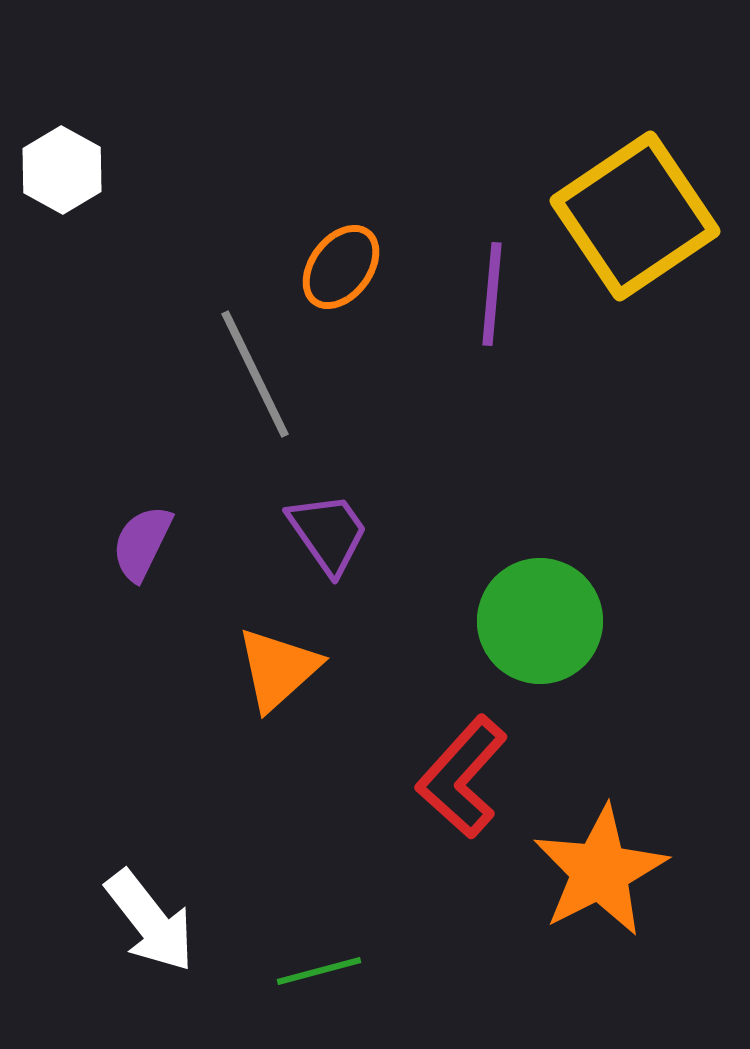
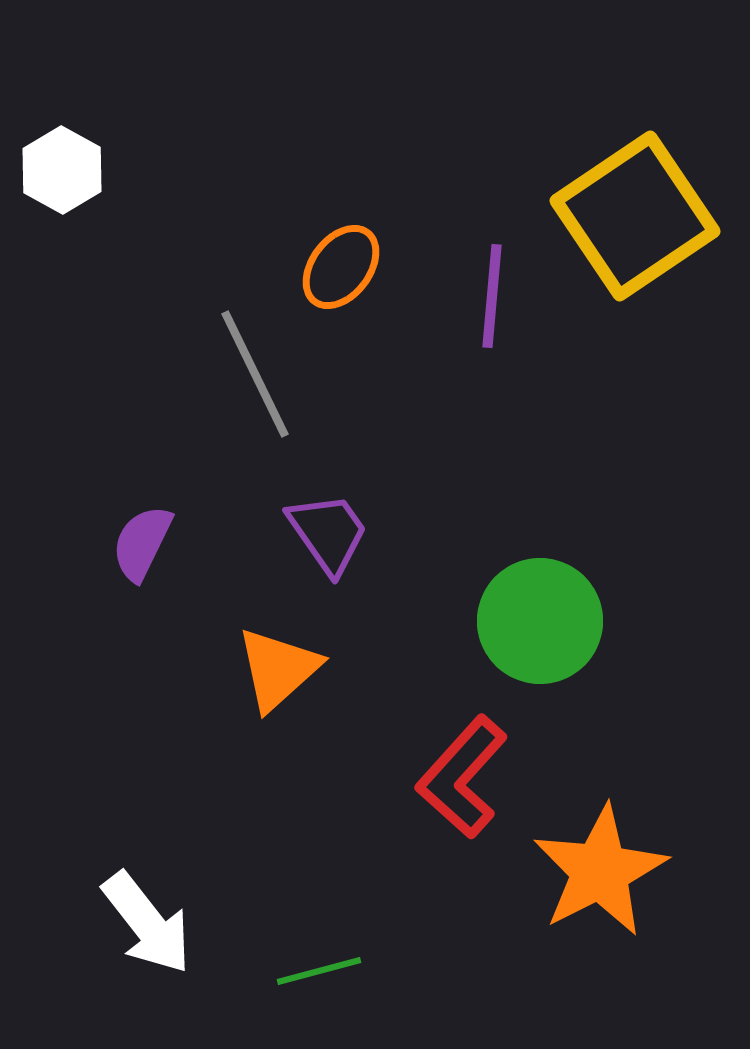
purple line: moved 2 px down
white arrow: moved 3 px left, 2 px down
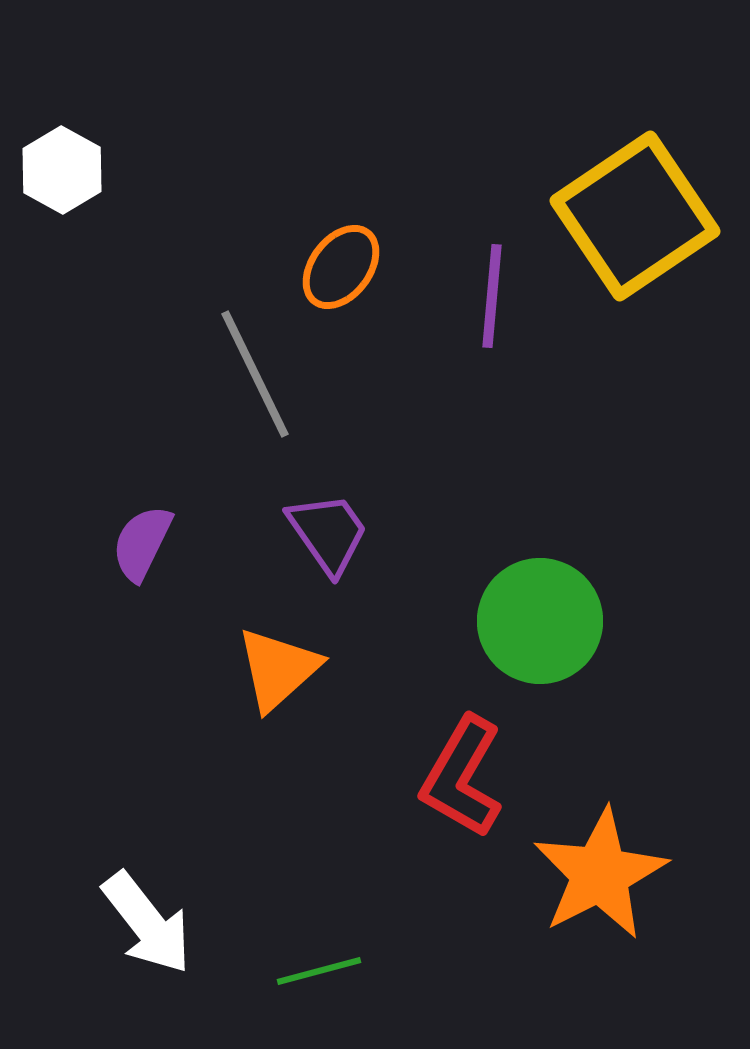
red L-shape: rotated 12 degrees counterclockwise
orange star: moved 3 px down
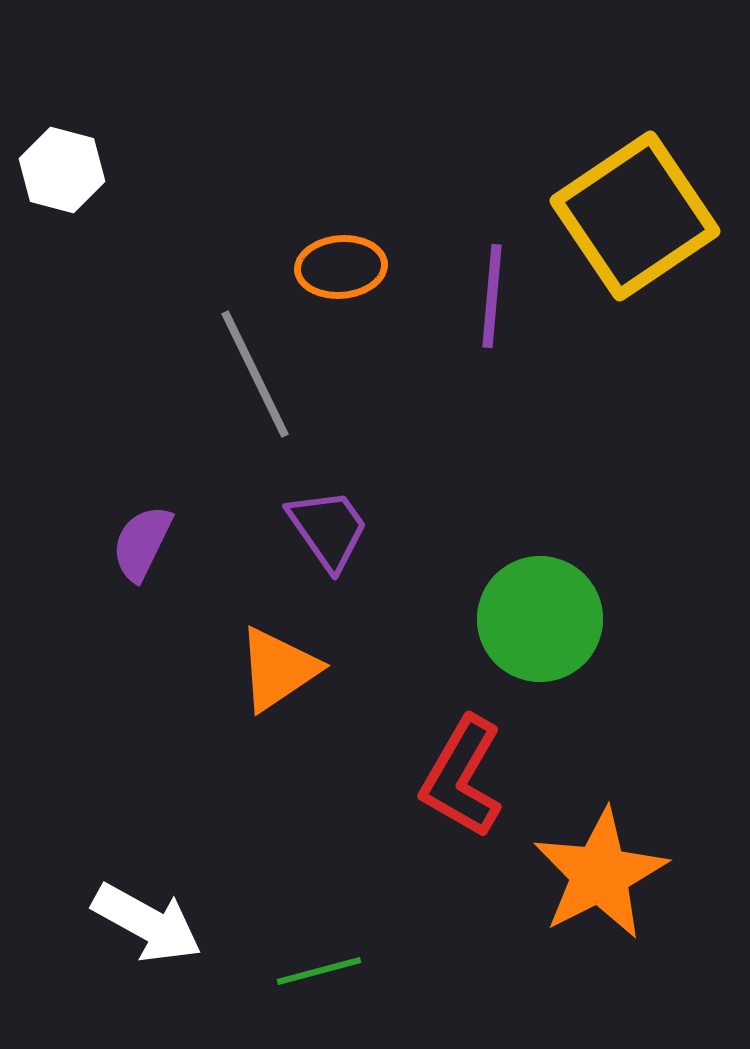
white hexagon: rotated 14 degrees counterclockwise
orange ellipse: rotated 48 degrees clockwise
purple trapezoid: moved 4 px up
green circle: moved 2 px up
orange triangle: rotated 8 degrees clockwise
white arrow: rotated 23 degrees counterclockwise
